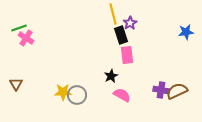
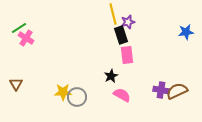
purple star: moved 2 px left, 1 px up; rotated 16 degrees clockwise
green line: rotated 14 degrees counterclockwise
gray circle: moved 2 px down
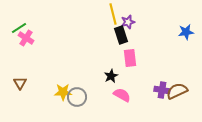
pink rectangle: moved 3 px right, 3 px down
brown triangle: moved 4 px right, 1 px up
purple cross: moved 1 px right
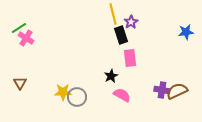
purple star: moved 3 px right; rotated 16 degrees counterclockwise
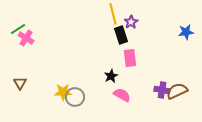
green line: moved 1 px left, 1 px down
gray circle: moved 2 px left
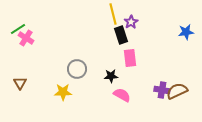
black star: rotated 24 degrees clockwise
gray circle: moved 2 px right, 28 px up
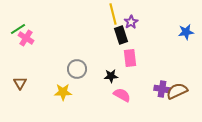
purple cross: moved 1 px up
